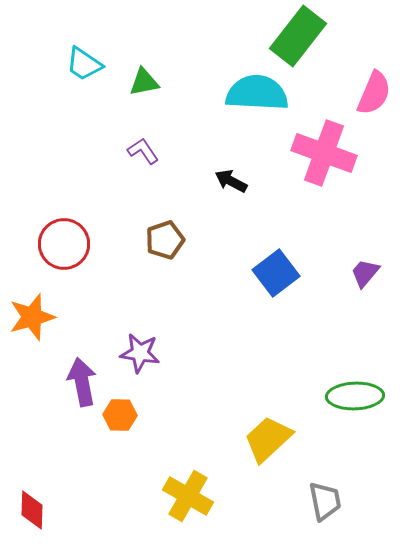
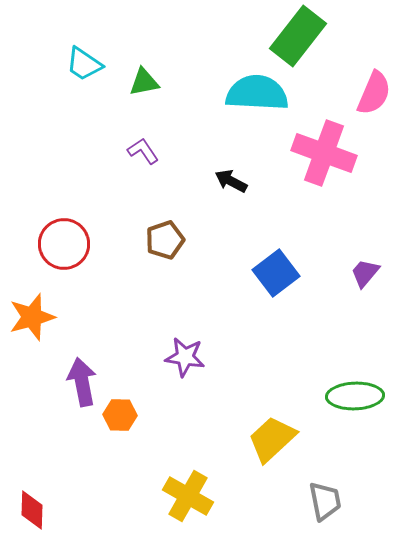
purple star: moved 45 px right, 4 px down
yellow trapezoid: moved 4 px right
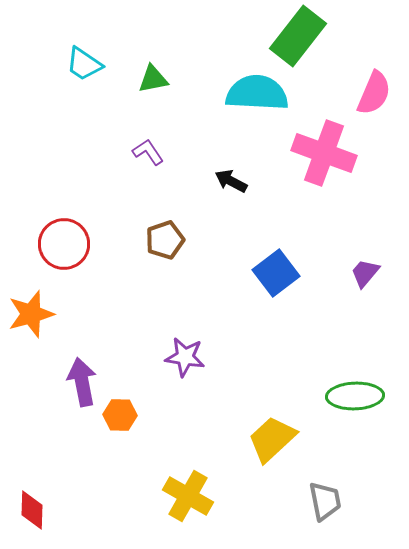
green triangle: moved 9 px right, 3 px up
purple L-shape: moved 5 px right, 1 px down
orange star: moved 1 px left, 3 px up
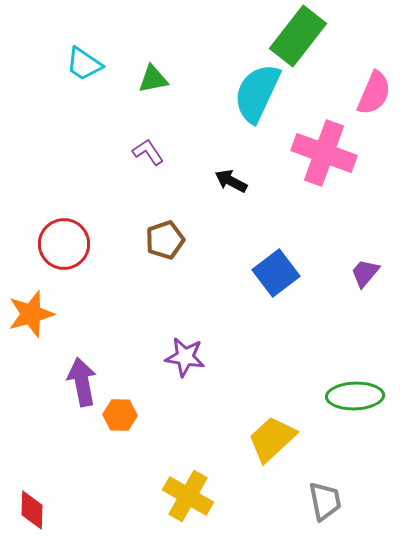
cyan semicircle: rotated 68 degrees counterclockwise
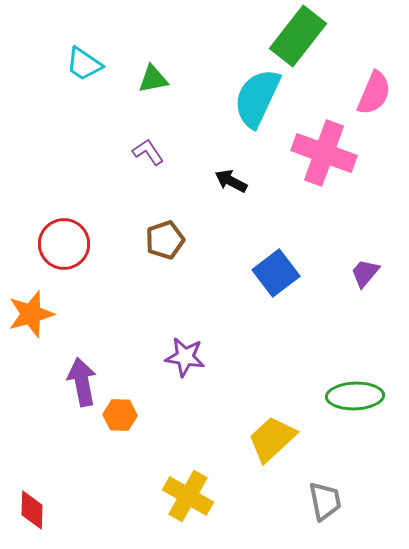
cyan semicircle: moved 5 px down
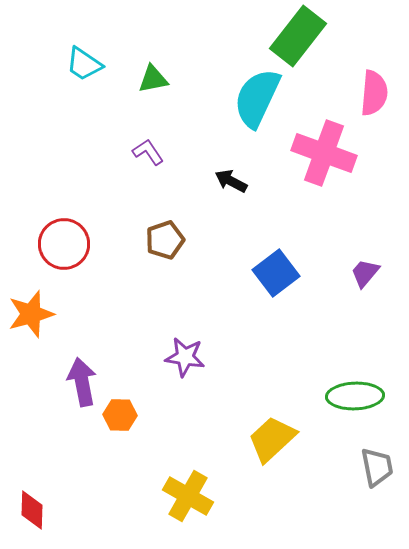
pink semicircle: rotated 18 degrees counterclockwise
gray trapezoid: moved 52 px right, 34 px up
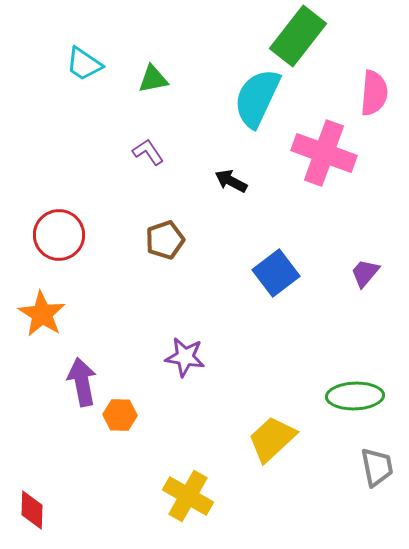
red circle: moved 5 px left, 9 px up
orange star: moved 11 px right; rotated 24 degrees counterclockwise
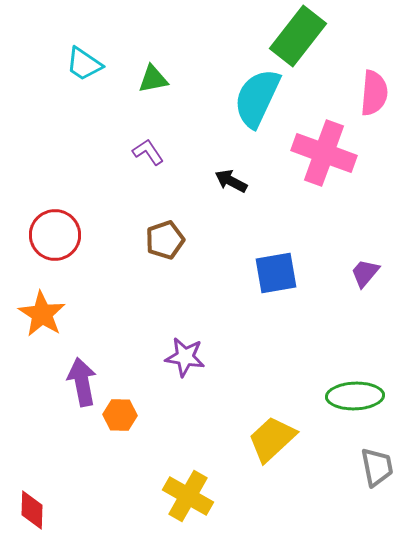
red circle: moved 4 px left
blue square: rotated 27 degrees clockwise
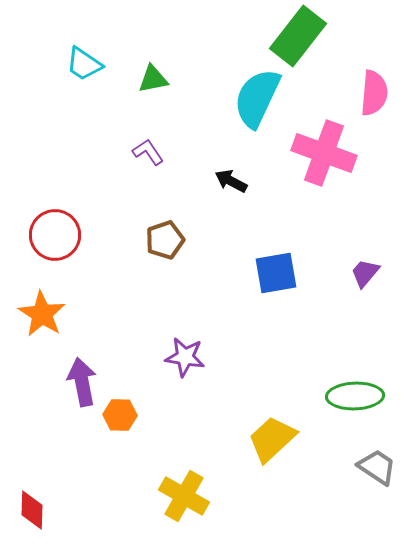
gray trapezoid: rotated 45 degrees counterclockwise
yellow cross: moved 4 px left
